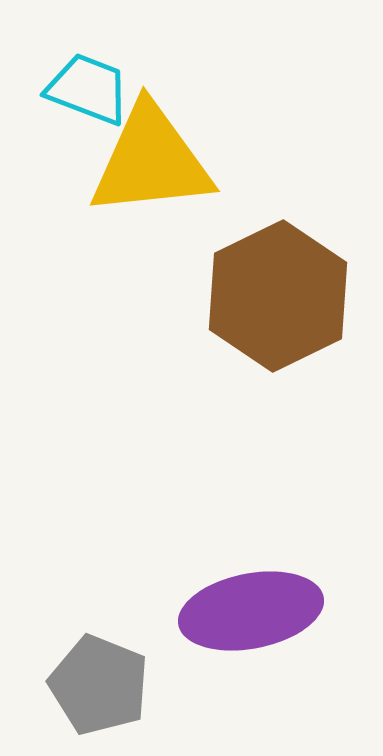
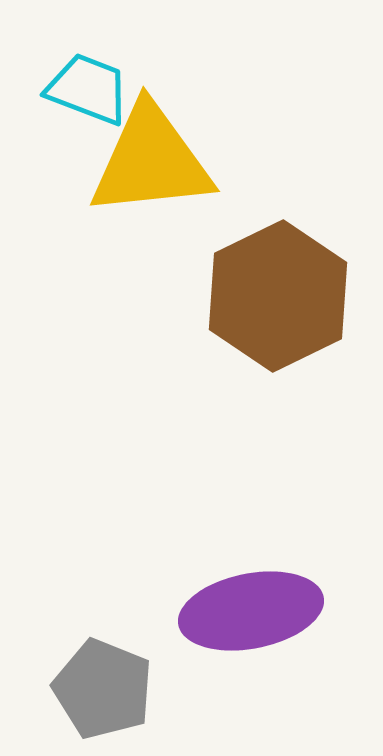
gray pentagon: moved 4 px right, 4 px down
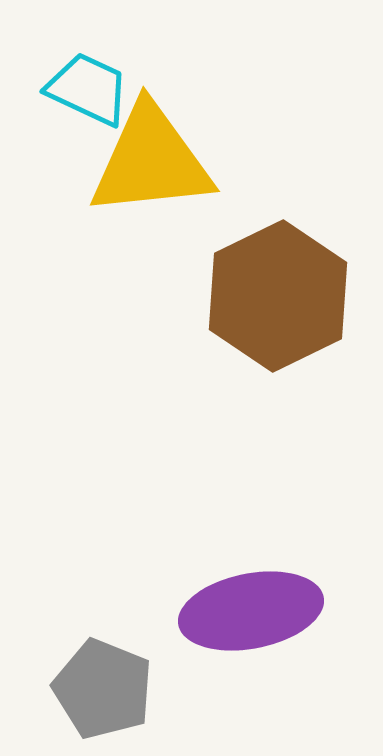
cyan trapezoid: rotated 4 degrees clockwise
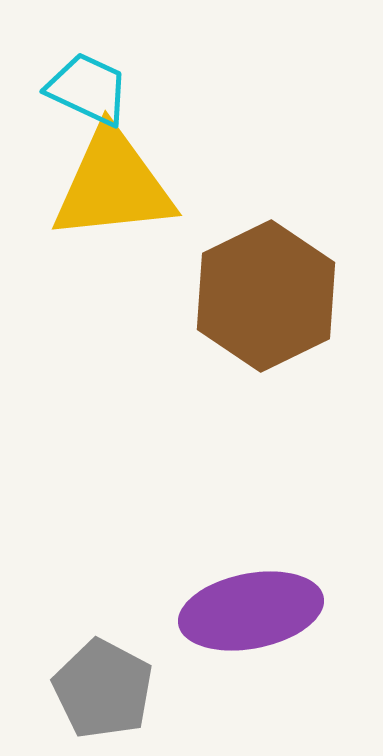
yellow triangle: moved 38 px left, 24 px down
brown hexagon: moved 12 px left
gray pentagon: rotated 6 degrees clockwise
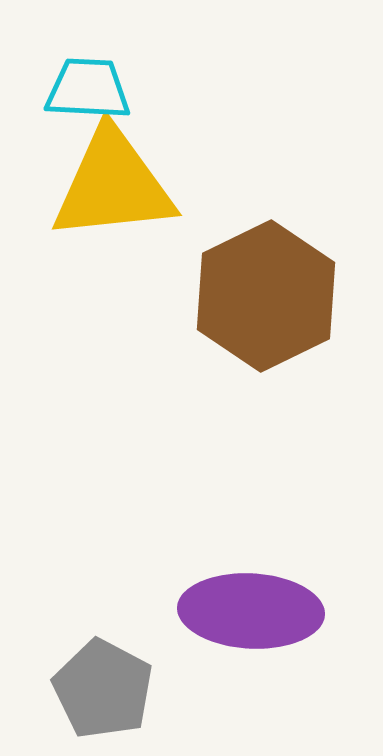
cyan trapezoid: rotated 22 degrees counterclockwise
purple ellipse: rotated 14 degrees clockwise
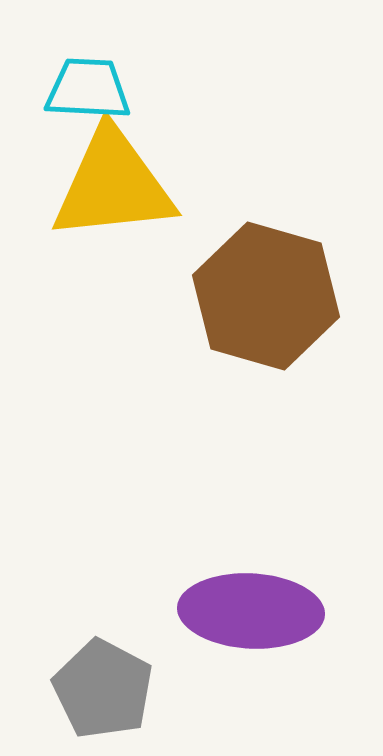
brown hexagon: rotated 18 degrees counterclockwise
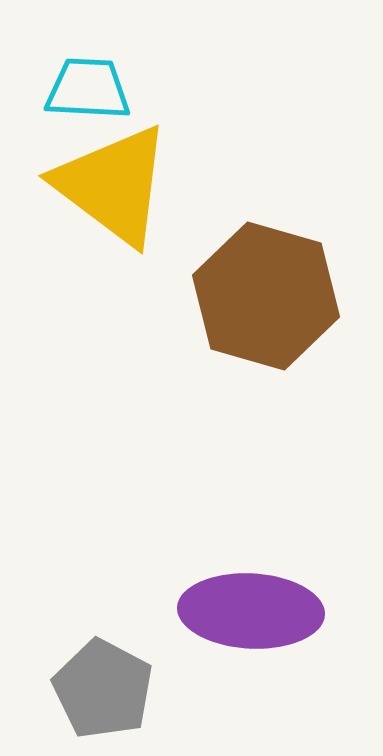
yellow triangle: rotated 43 degrees clockwise
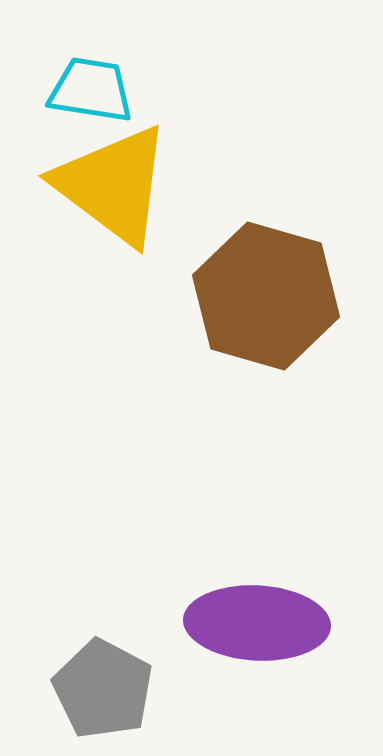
cyan trapezoid: moved 3 px right, 1 px down; rotated 6 degrees clockwise
purple ellipse: moved 6 px right, 12 px down
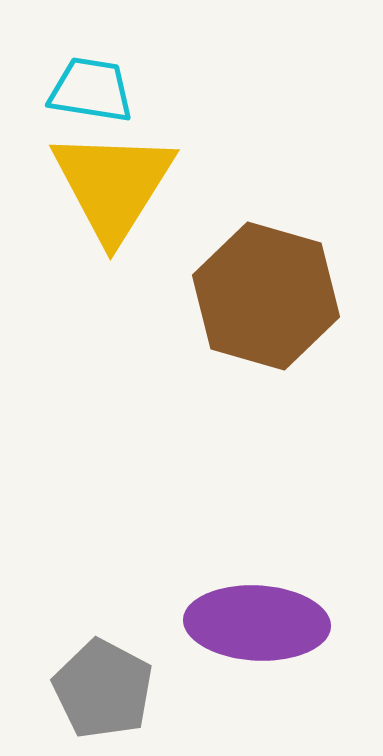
yellow triangle: rotated 25 degrees clockwise
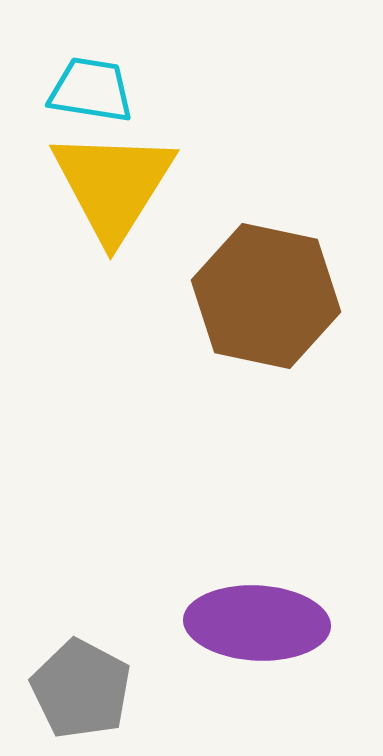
brown hexagon: rotated 4 degrees counterclockwise
gray pentagon: moved 22 px left
